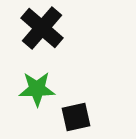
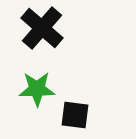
black square: moved 1 px left, 2 px up; rotated 20 degrees clockwise
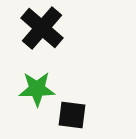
black square: moved 3 px left
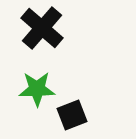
black square: rotated 28 degrees counterclockwise
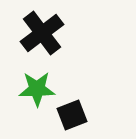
black cross: moved 5 px down; rotated 12 degrees clockwise
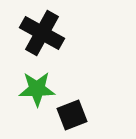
black cross: rotated 24 degrees counterclockwise
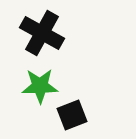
green star: moved 3 px right, 3 px up
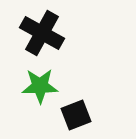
black square: moved 4 px right
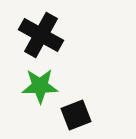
black cross: moved 1 px left, 2 px down
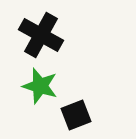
green star: rotated 18 degrees clockwise
